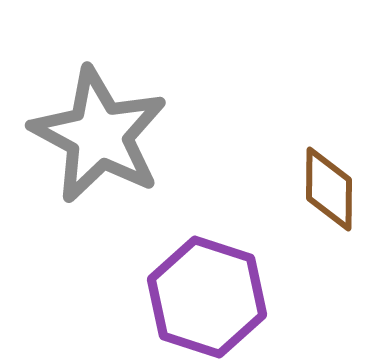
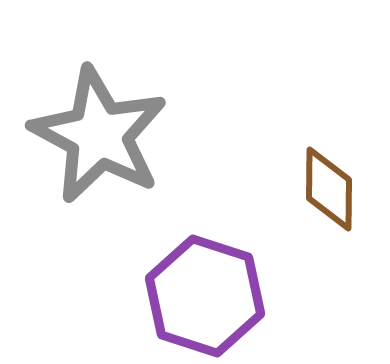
purple hexagon: moved 2 px left, 1 px up
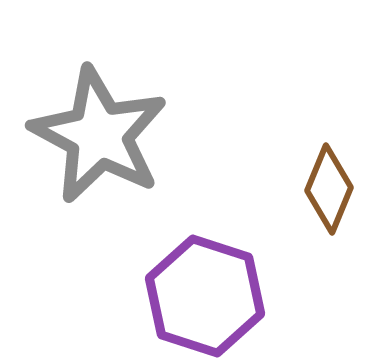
brown diamond: rotated 22 degrees clockwise
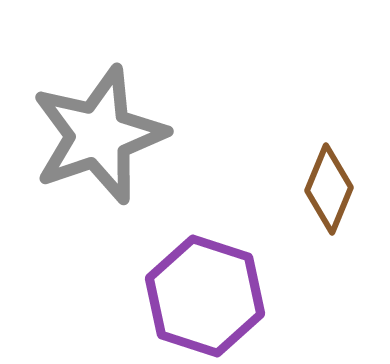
gray star: rotated 25 degrees clockwise
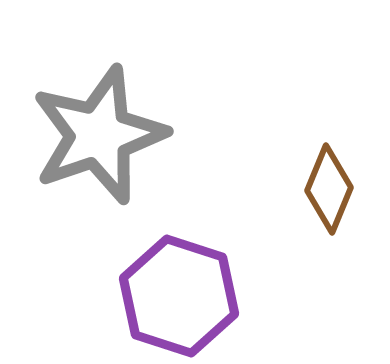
purple hexagon: moved 26 px left
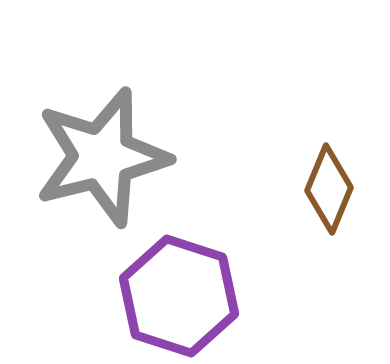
gray star: moved 3 px right, 22 px down; rotated 5 degrees clockwise
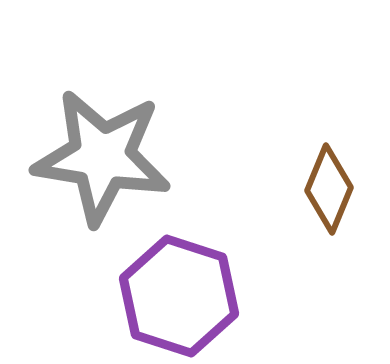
gray star: rotated 23 degrees clockwise
